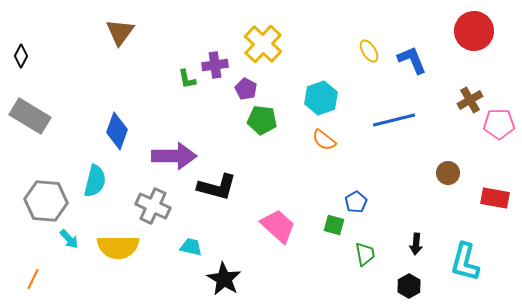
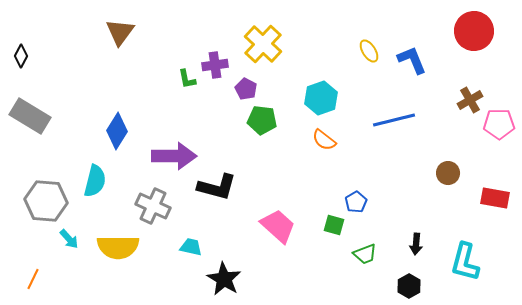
blue diamond: rotated 12 degrees clockwise
green trapezoid: rotated 80 degrees clockwise
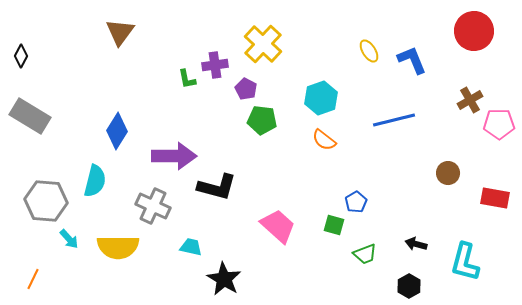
black arrow: rotated 100 degrees clockwise
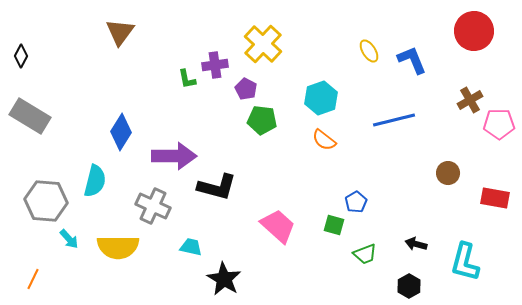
blue diamond: moved 4 px right, 1 px down
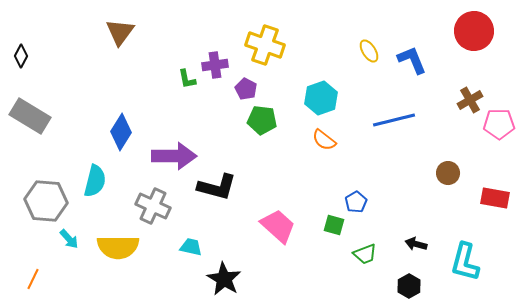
yellow cross: moved 2 px right, 1 px down; rotated 24 degrees counterclockwise
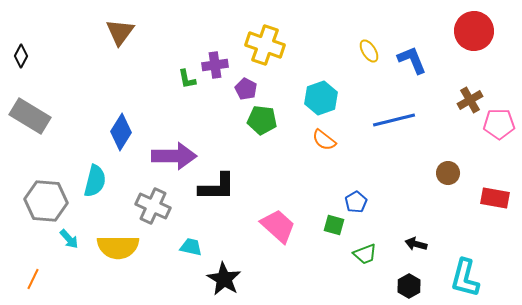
black L-shape: rotated 15 degrees counterclockwise
cyan L-shape: moved 16 px down
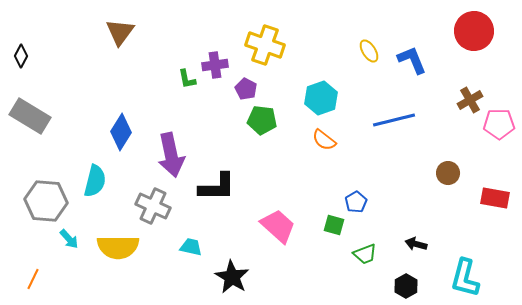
purple arrow: moved 3 px left, 1 px up; rotated 78 degrees clockwise
black star: moved 8 px right, 2 px up
black hexagon: moved 3 px left
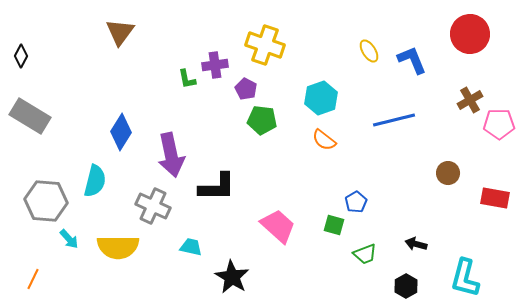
red circle: moved 4 px left, 3 px down
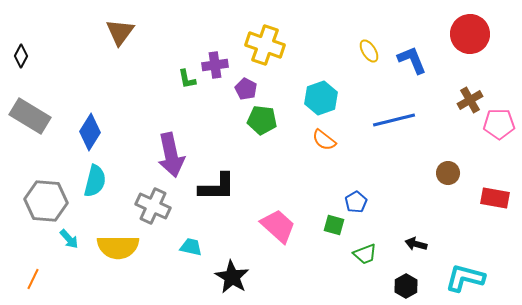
blue diamond: moved 31 px left
cyan L-shape: rotated 90 degrees clockwise
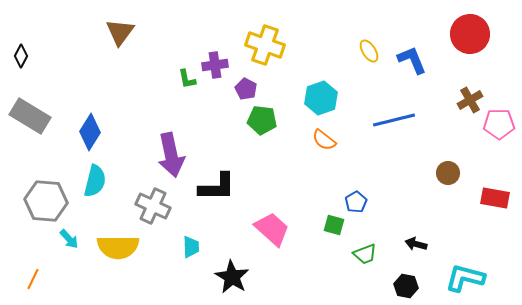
pink trapezoid: moved 6 px left, 3 px down
cyan trapezoid: rotated 75 degrees clockwise
black hexagon: rotated 20 degrees counterclockwise
